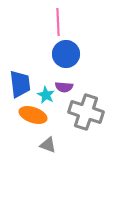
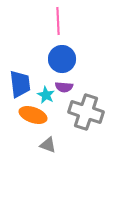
pink line: moved 1 px up
blue circle: moved 4 px left, 5 px down
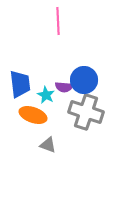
blue circle: moved 22 px right, 21 px down
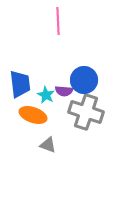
purple semicircle: moved 4 px down
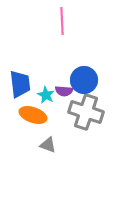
pink line: moved 4 px right
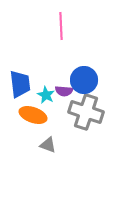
pink line: moved 1 px left, 5 px down
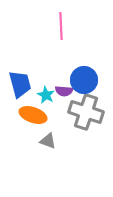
blue trapezoid: rotated 8 degrees counterclockwise
gray triangle: moved 4 px up
